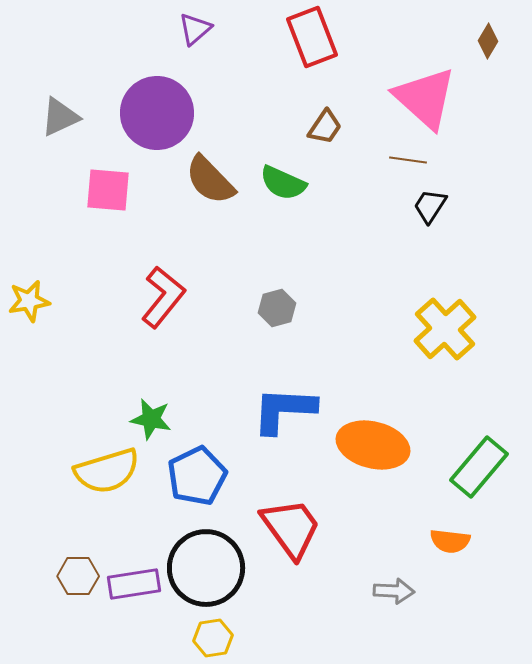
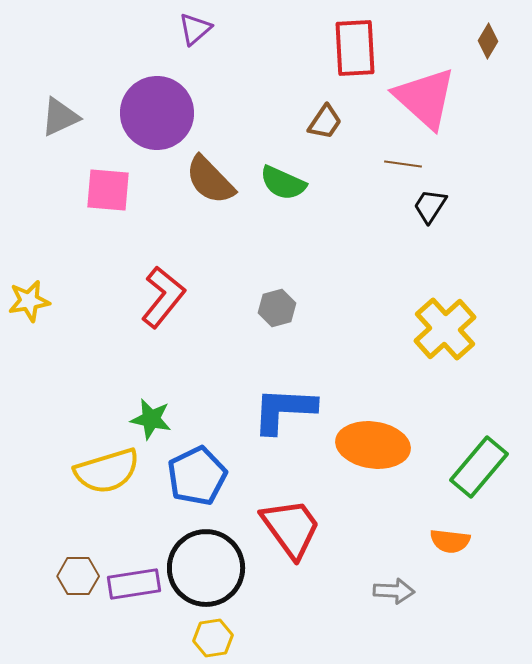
red rectangle: moved 43 px right, 11 px down; rotated 18 degrees clockwise
brown trapezoid: moved 5 px up
brown line: moved 5 px left, 4 px down
orange ellipse: rotated 6 degrees counterclockwise
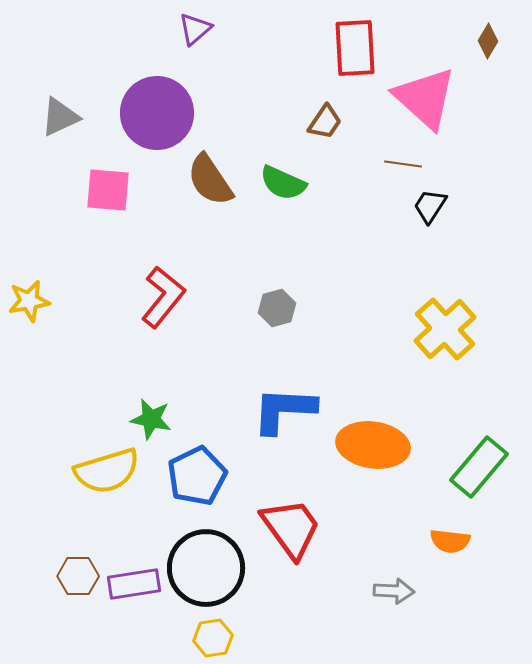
brown semicircle: rotated 10 degrees clockwise
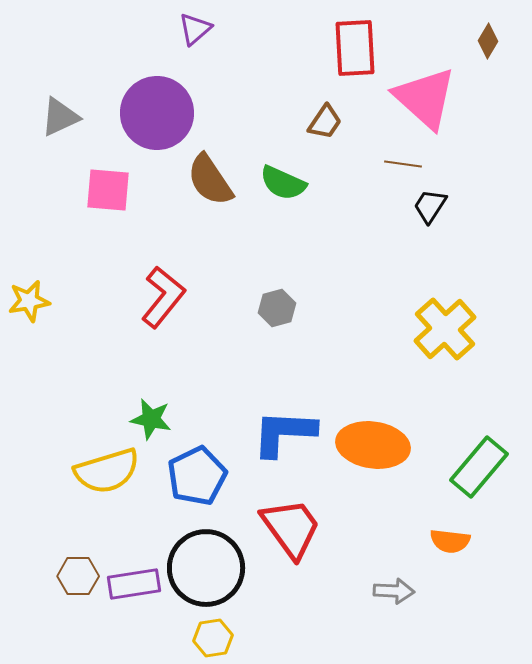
blue L-shape: moved 23 px down
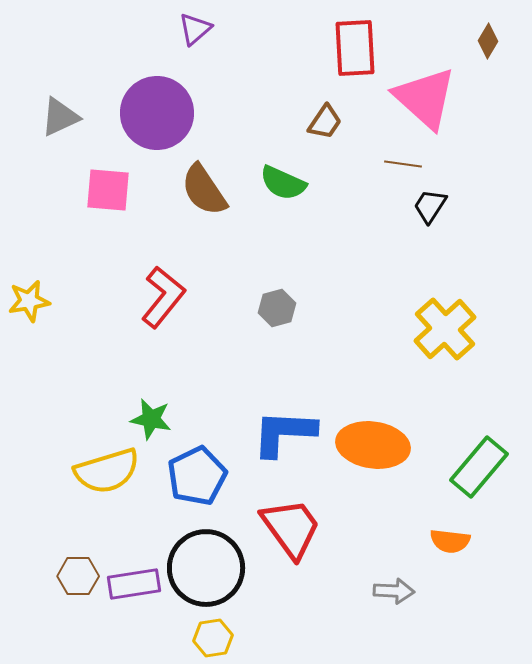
brown semicircle: moved 6 px left, 10 px down
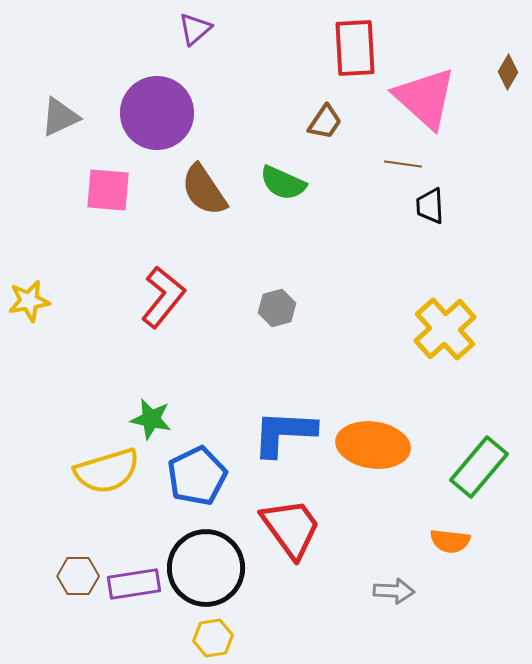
brown diamond: moved 20 px right, 31 px down
black trapezoid: rotated 36 degrees counterclockwise
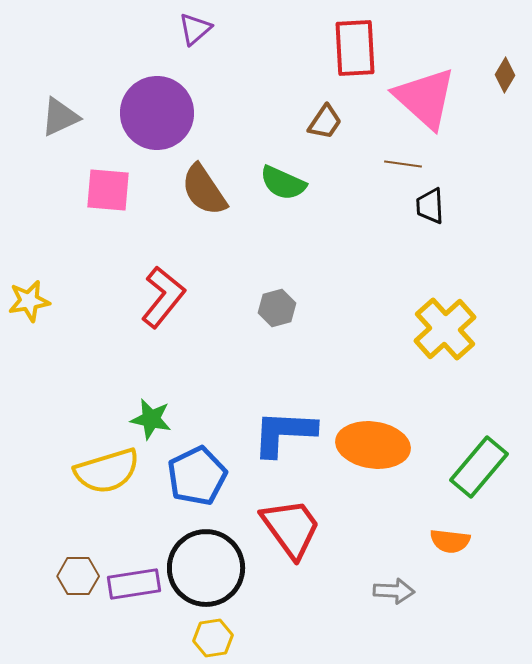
brown diamond: moved 3 px left, 3 px down
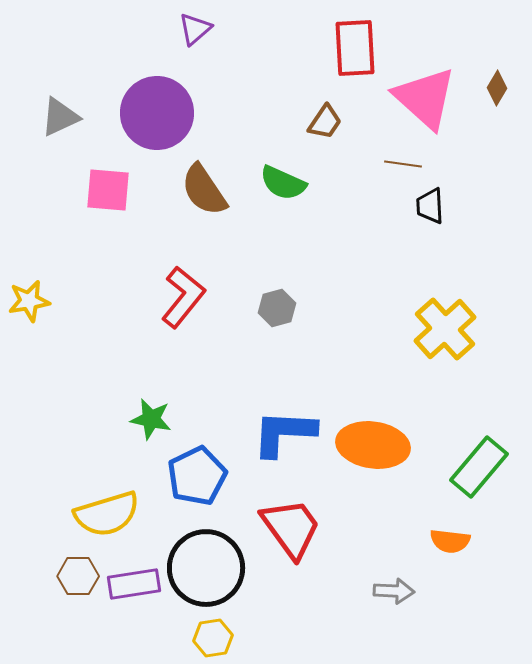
brown diamond: moved 8 px left, 13 px down
red L-shape: moved 20 px right
yellow semicircle: moved 43 px down
